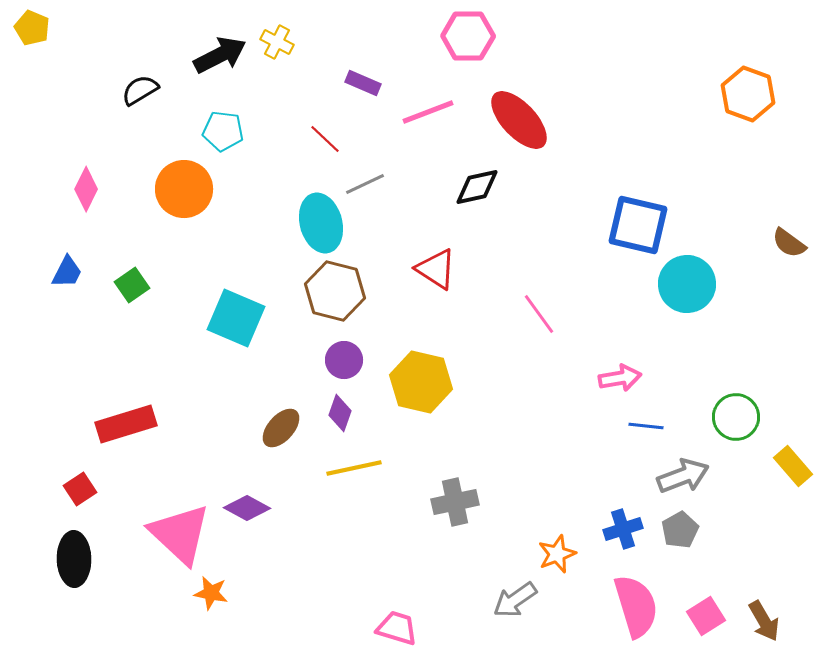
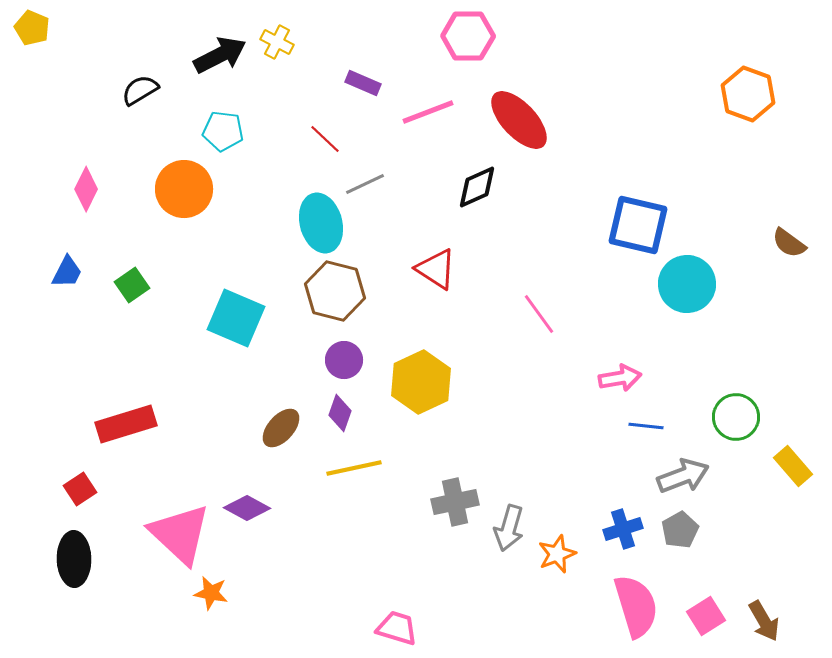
black diamond at (477, 187): rotated 12 degrees counterclockwise
yellow hexagon at (421, 382): rotated 22 degrees clockwise
gray arrow at (515, 600): moved 6 px left, 72 px up; rotated 39 degrees counterclockwise
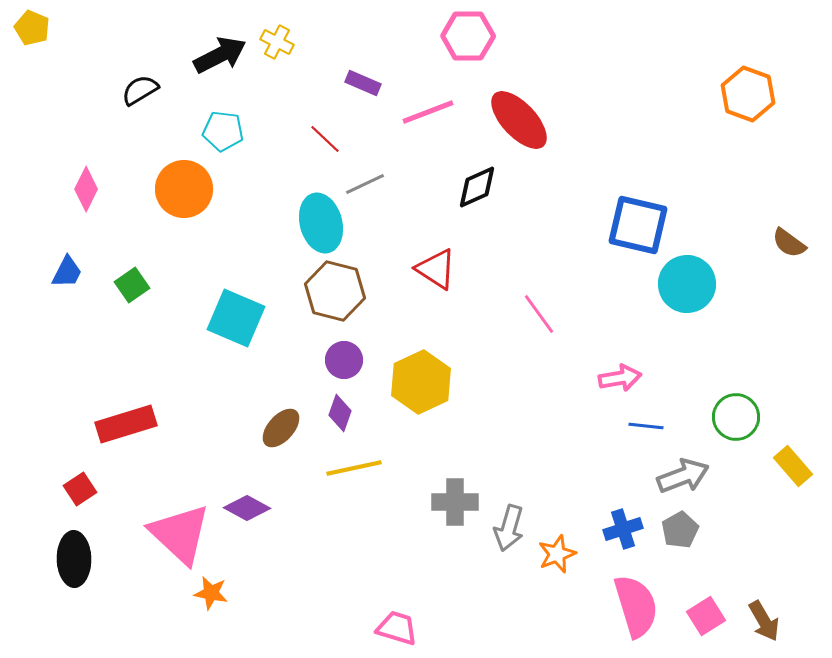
gray cross at (455, 502): rotated 12 degrees clockwise
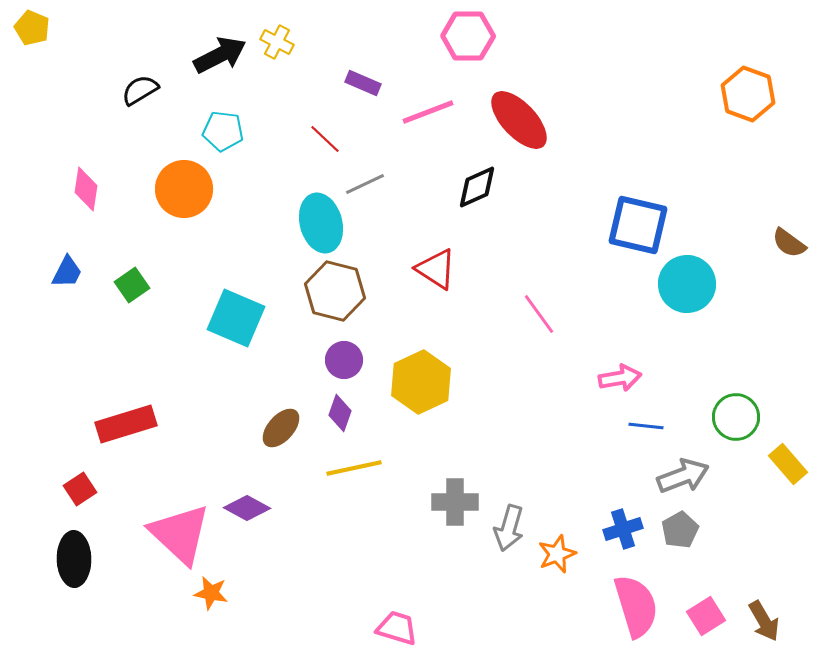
pink diamond at (86, 189): rotated 18 degrees counterclockwise
yellow rectangle at (793, 466): moved 5 px left, 2 px up
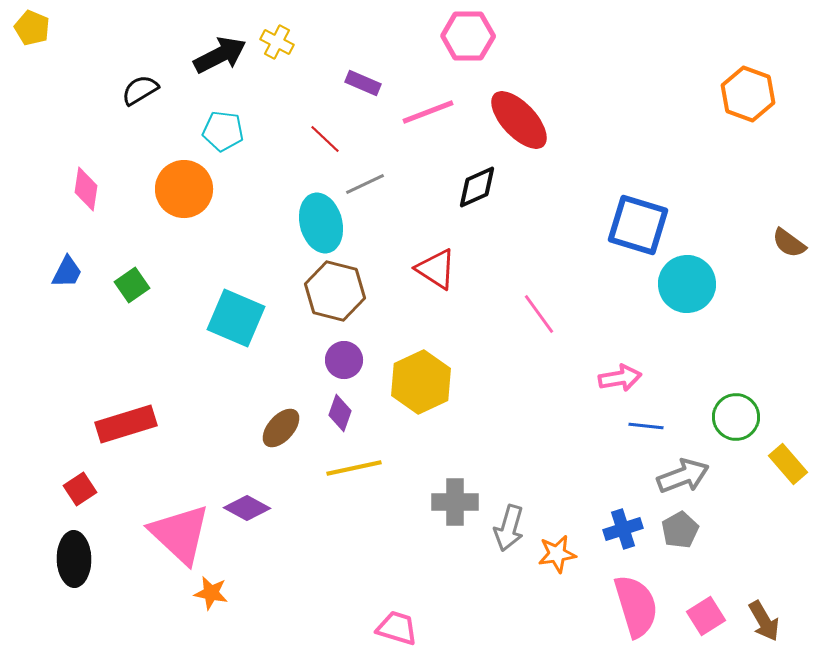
blue square at (638, 225): rotated 4 degrees clockwise
orange star at (557, 554): rotated 12 degrees clockwise
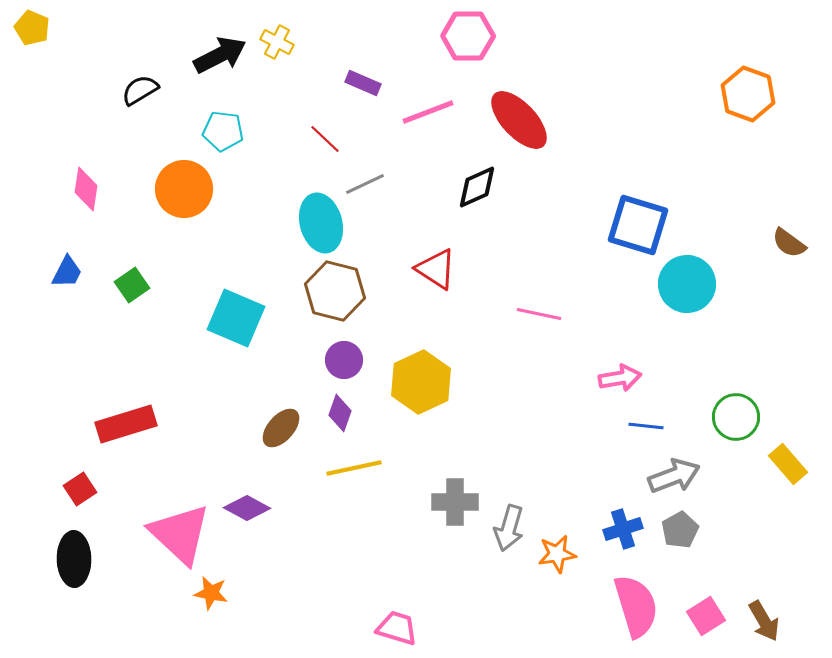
pink line at (539, 314): rotated 42 degrees counterclockwise
gray arrow at (683, 476): moved 9 px left
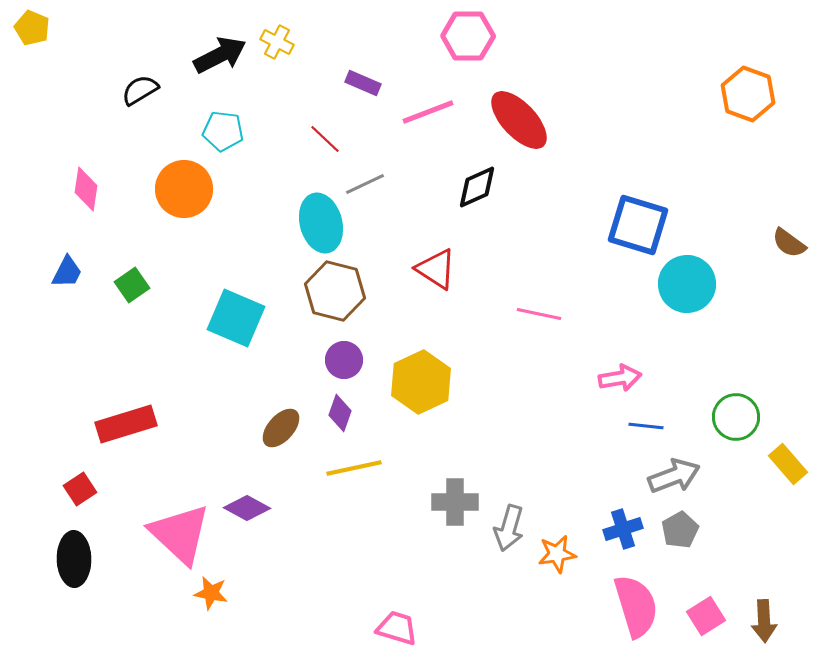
brown arrow at (764, 621): rotated 27 degrees clockwise
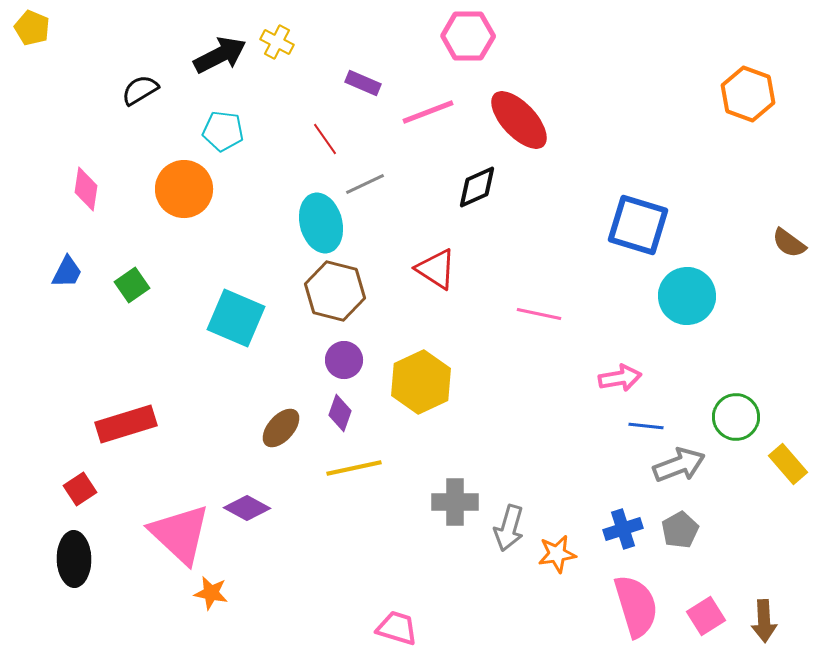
red line at (325, 139): rotated 12 degrees clockwise
cyan circle at (687, 284): moved 12 px down
gray arrow at (674, 476): moved 5 px right, 11 px up
